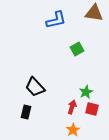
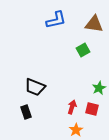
brown triangle: moved 11 px down
green square: moved 6 px right, 1 px down
black trapezoid: rotated 25 degrees counterclockwise
green star: moved 13 px right, 4 px up
black rectangle: rotated 32 degrees counterclockwise
orange star: moved 3 px right
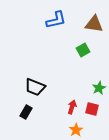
black rectangle: rotated 48 degrees clockwise
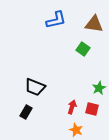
green square: moved 1 px up; rotated 24 degrees counterclockwise
orange star: rotated 16 degrees counterclockwise
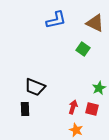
brown triangle: moved 1 px right, 1 px up; rotated 18 degrees clockwise
red arrow: moved 1 px right
black rectangle: moved 1 px left, 3 px up; rotated 32 degrees counterclockwise
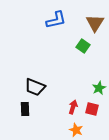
brown triangle: rotated 36 degrees clockwise
green square: moved 3 px up
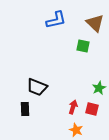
brown triangle: rotated 18 degrees counterclockwise
green square: rotated 24 degrees counterclockwise
black trapezoid: moved 2 px right
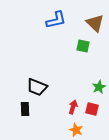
green star: moved 1 px up
